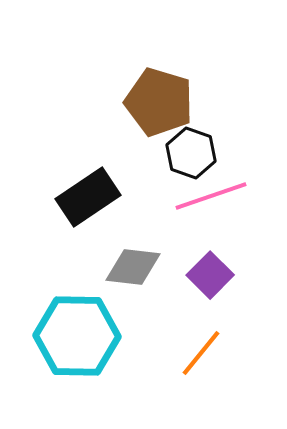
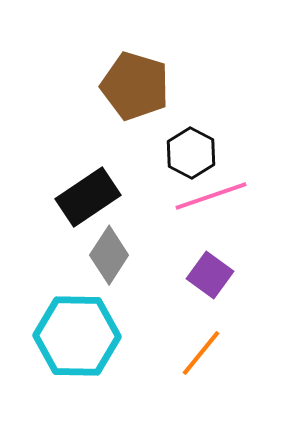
brown pentagon: moved 24 px left, 16 px up
black hexagon: rotated 9 degrees clockwise
gray diamond: moved 24 px left, 12 px up; rotated 64 degrees counterclockwise
purple square: rotated 9 degrees counterclockwise
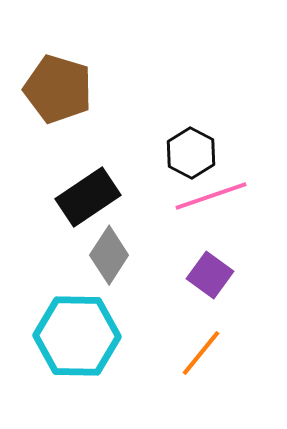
brown pentagon: moved 77 px left, 3 px down
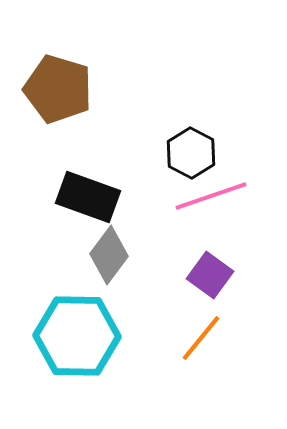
black rectangle: rotated 54 degrees clockwise
gray diamond: rotated 4 degrees clockwise
orange line: moved 15 px up
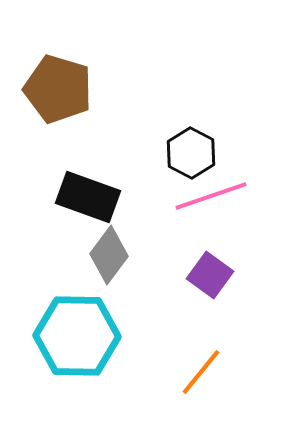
orange line: moved 34 px down
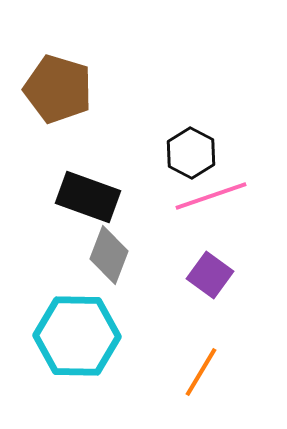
gray diamond: rotated 16 degrees counterclockwise
orange line: rotated 8 degrees counterclockwise
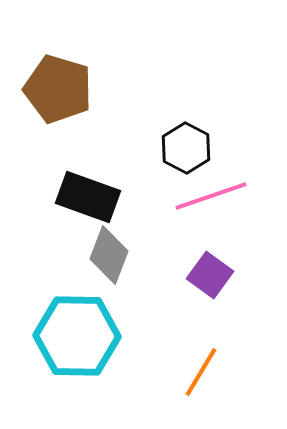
black hexagon: moved 5 px left, 5 px up
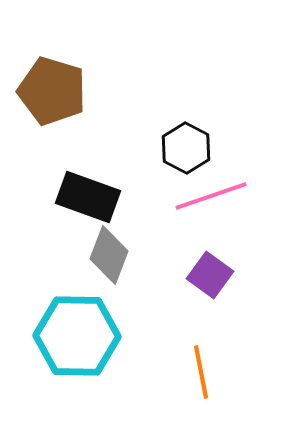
brown pentagon: moved 6 px left, 2 px down
orange line: rotated 42 degrees counterclockwise
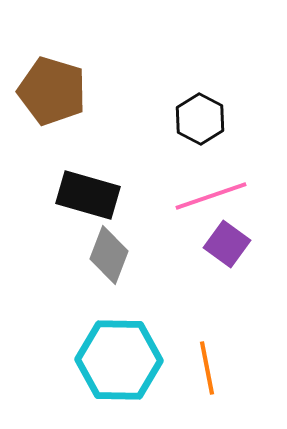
black hexagon: moved 14 px right, 29 px up
black rectangle: moved 2 px up; rotated 4 degrees counterclockwise
purple square: moved 17 px right, 31 px up
cyan hexagon: moved 42 px right, 24 px down
orange line: moved 6 px right, 4 px up
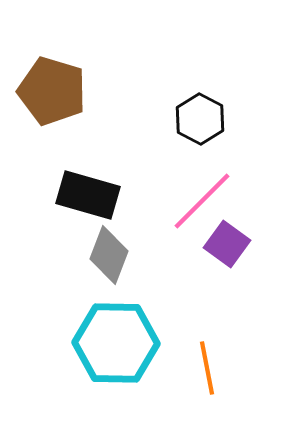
pink line: moved 9 px left, 5 px down; rotated 26 degrees counterclockwise
cyan hexagon: moved 3 px left, 17 px up
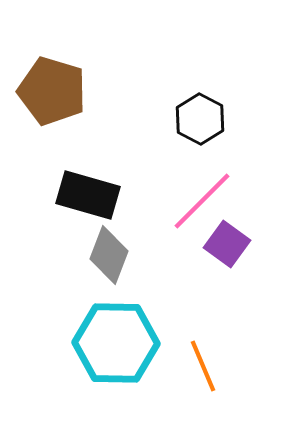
orange line: moved 4 px left, 2 px up; rotated 12 degrees counterclockwise
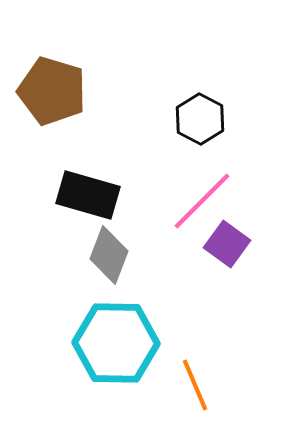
orange line: moved 8 px left, 19 px down
